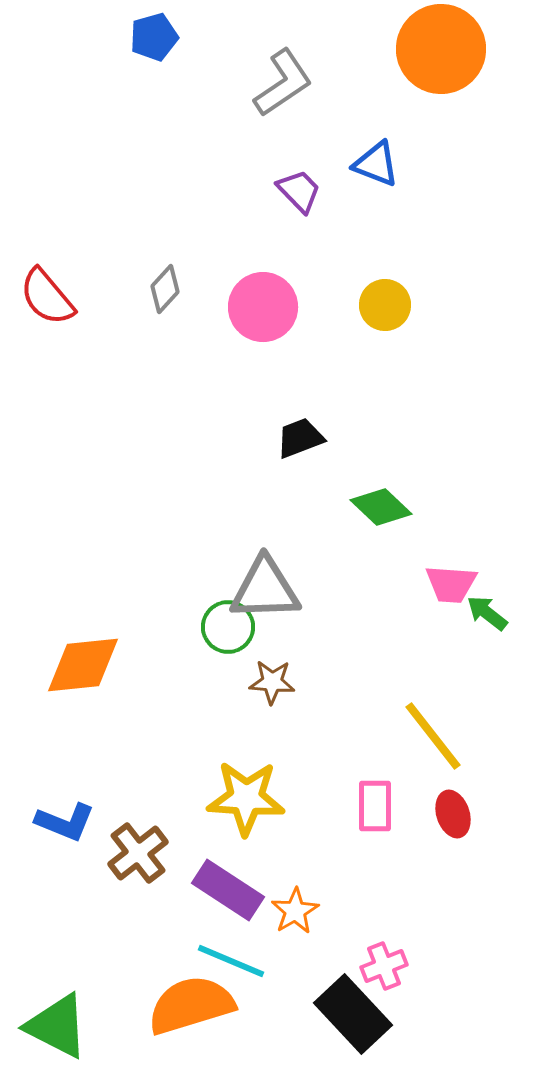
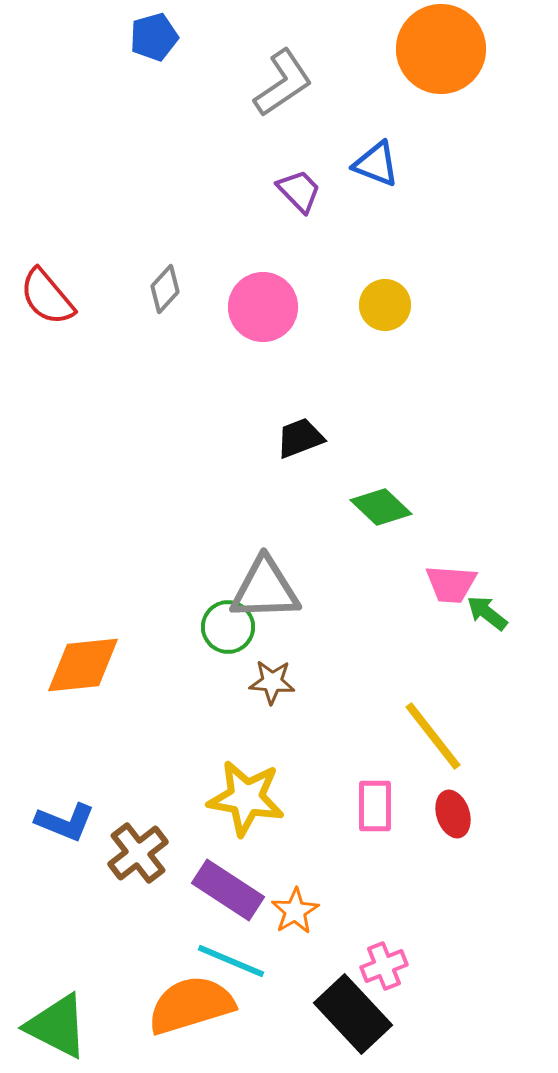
yellow star: rotated 6 degrees clockwise
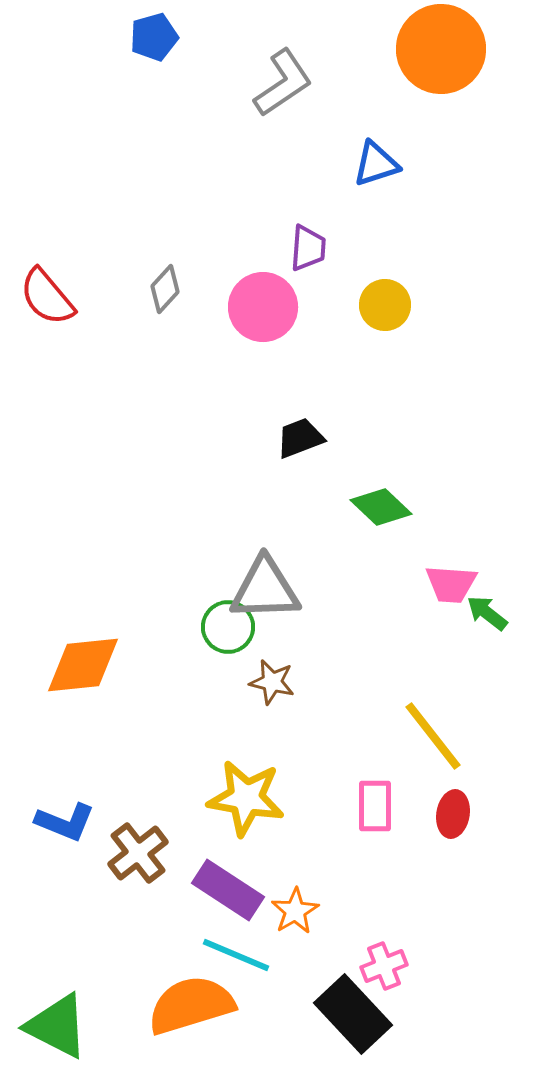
blue triangle: rotated 39 degrees counterclockwise
purple trapezoid: moved 9 px right, 57 px down; rotated 48 degrees clockwise
brown star: rotated 9 degrees clockwise
red ellipse: rotated 27 degrees clockwise
cyan line: moved 5 px right, 6 px up
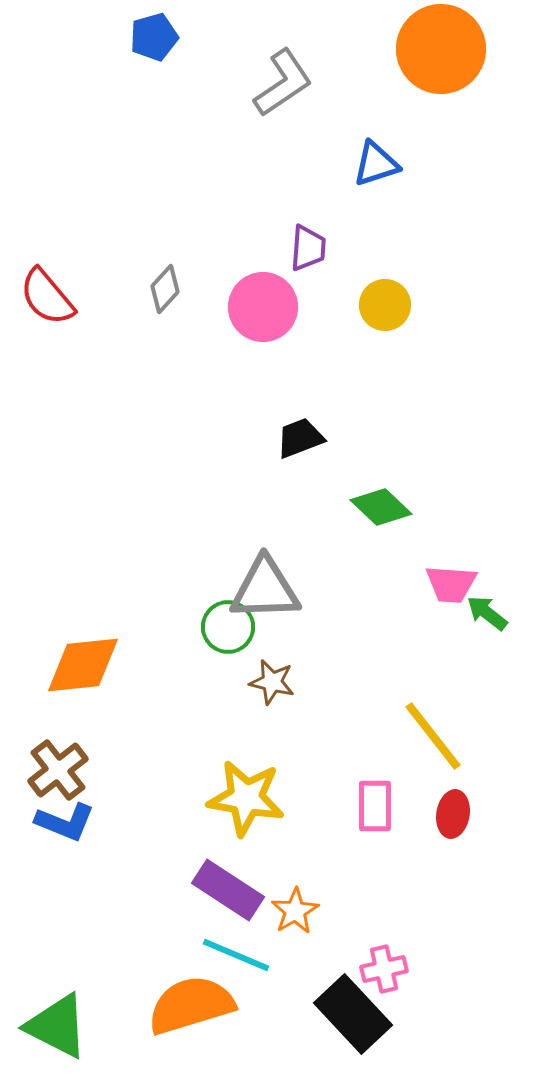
brown cross: moved 80 px left, 83 px up
pink cross: moved 3 px down; rotated 9 degrees clockwise
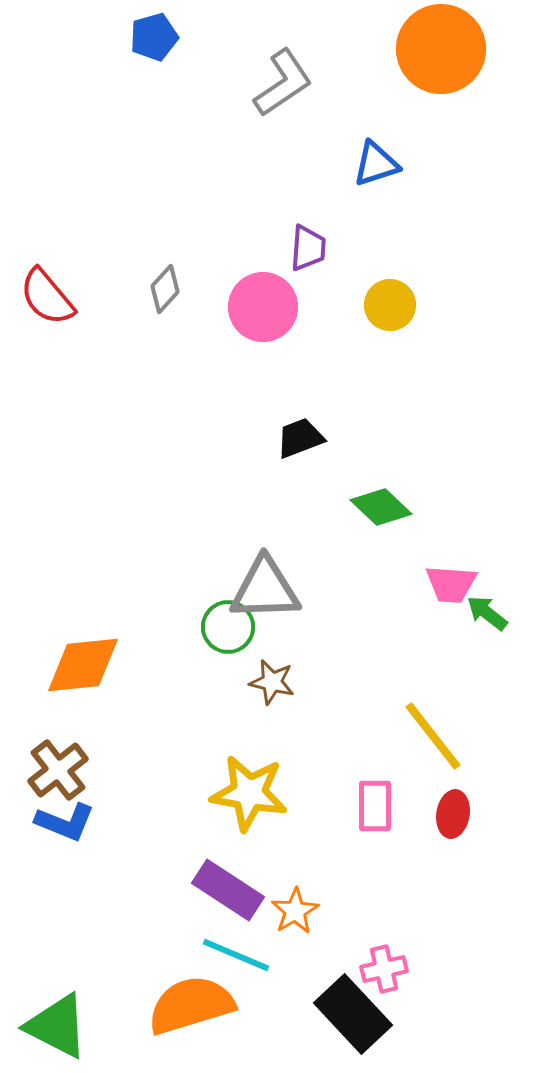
yellow circle: moved 5 px right
yellow star: moved 3 px right, 5 px up
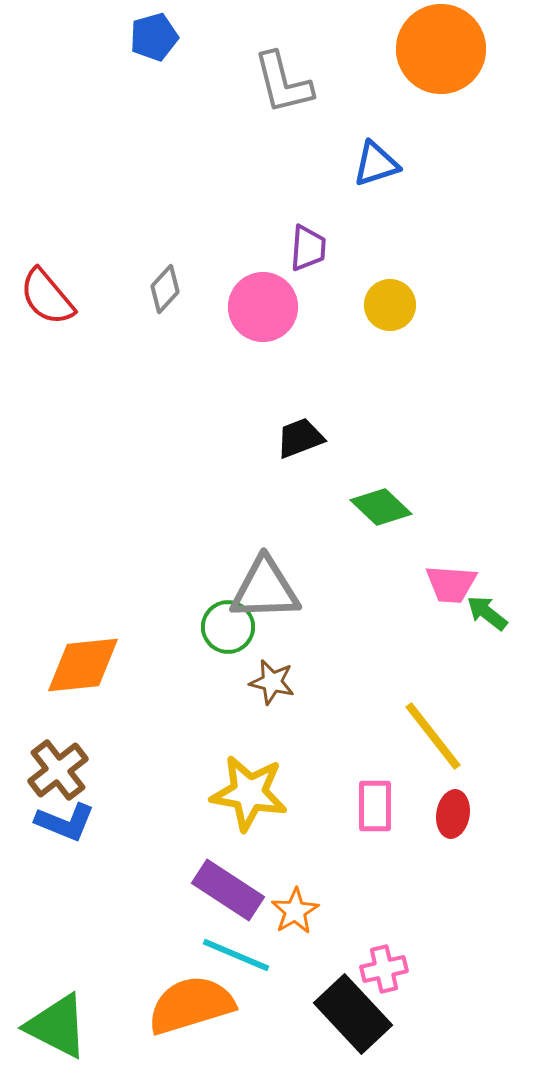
gray L-shape: rotated 110 degrees clockwise
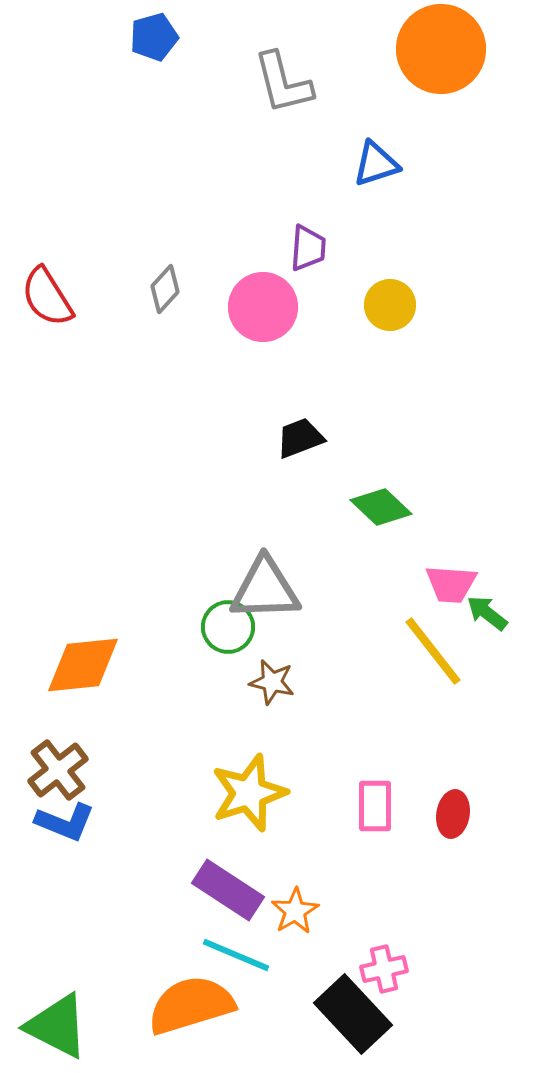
red semicircle: rotated 8 degrees clockwise
yellow line: moved 85 px up
yellow star: rotated 28 degrees counterclockwise
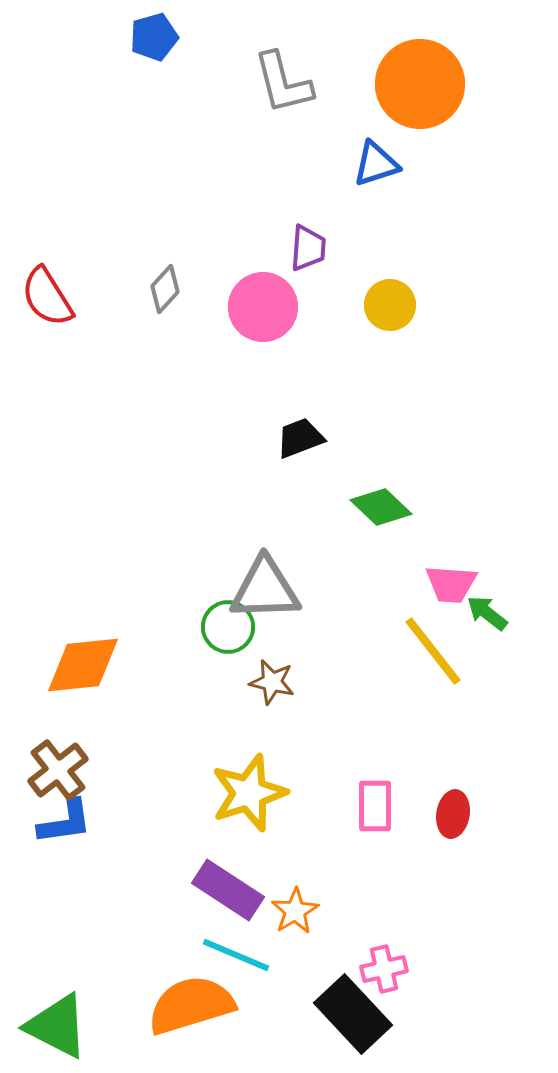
orange circle: moved 21 px left, 35 px down
blue L-shape: rotated 30 degrees counterclockwise
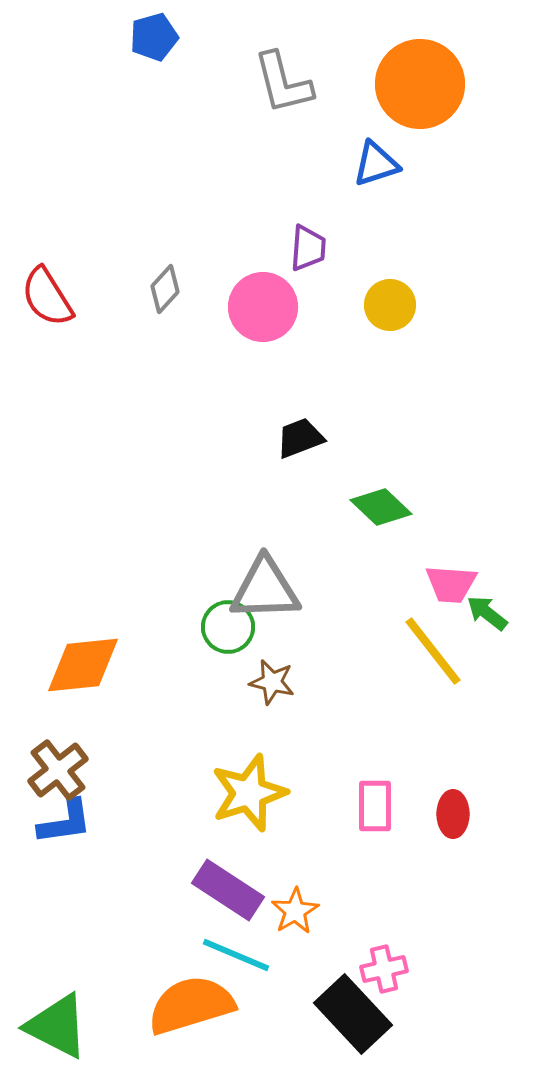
red ellipse: rotated 9 degrees counterclockwise
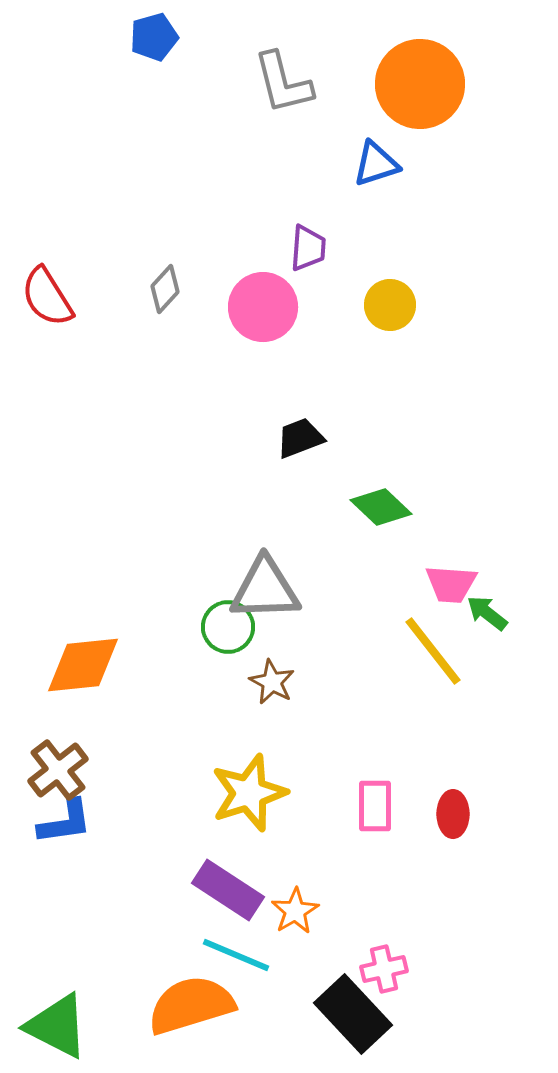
brown star: rotated 15 degrees clockwise
